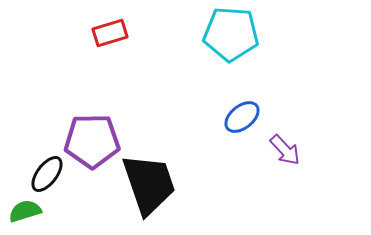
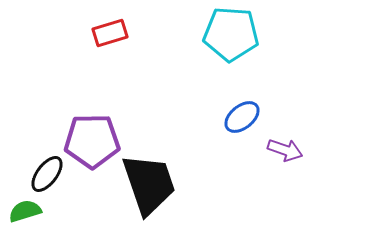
purple arrow: rotated 28 degrees counterclockwise
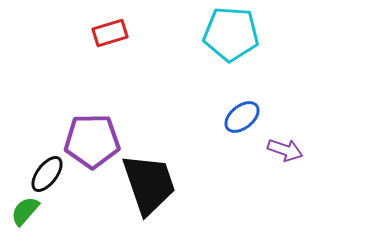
green semicircle: rotated 32 degrees counterclockwise
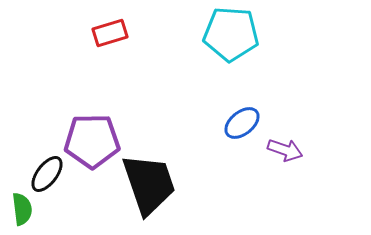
blue ellipse: moved 6 px down
green semicircle: moved 3 px left, 2 px up; rotated 132 degrees clockwise
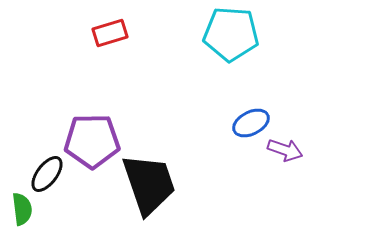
blue ellipse: moved 9 px right; rotated 12 degrees clockwise
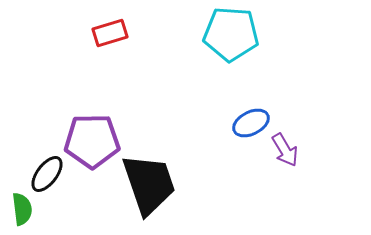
purple arrow: rotated 40 degrees clockwise
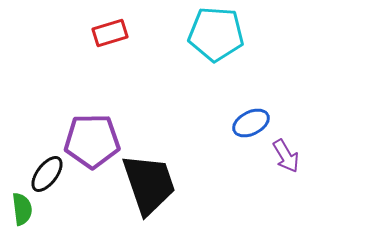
cyan pentagon: moved 15 px left
purple arrow: moved 1 px right, 6 px down
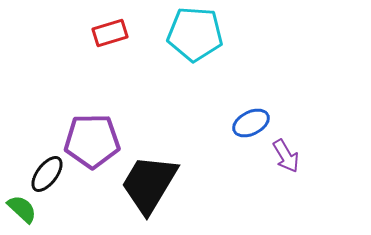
cyan pentagon: moved 21 px left
black trapezoid: rotated 130 degrees counterclockwise
green semicircle: rotated 40 degrees counterclockwise
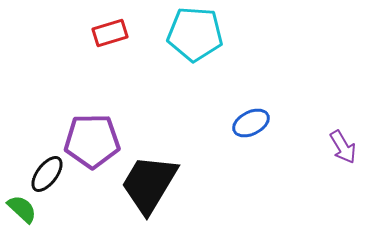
purple arrow: moved 57 px right, 9 px up
